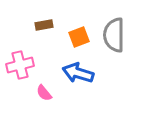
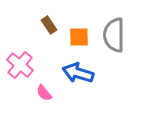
brown rectangle: moved 5 px right; rotated 66 degrees clockwise
orange square: rotated 20 degrees clockwise
pink cross: rotated 36 degrees counterclockwise
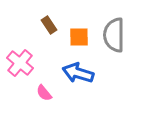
pink cross: moved 2 px up
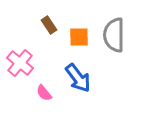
blue arrow: moved 5 px down; rotated 144 degrees counterclockwise
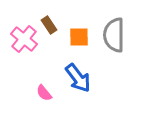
pink cross: moved 4 px right, 24 px up
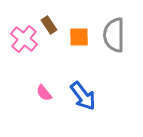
blue arrow: moved 5 px right, 18 px down
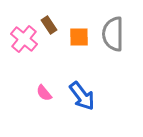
gray semicircle: moved 1 px left, 1 px up
blue arrow: moved 1 px left
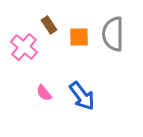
pink cross: moved 8 px down
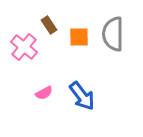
pink semicircle: rotated 78 degrees counterclockwise
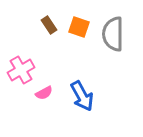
orange square: moved 10 px up; rotated 20 degrees clockwise
pink cross: moved 3 px left, 23 px down; rotated 20 degrees clockwise
blue arrow: rotated 8 degrees clockwise
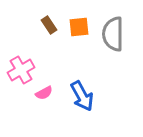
orange square: rotated 25 degrees counterclockwise
